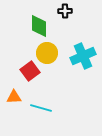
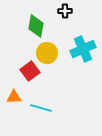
green diamond: moved 3 px left; rotated 10 degrees clockwise
cyan cross: moved 7 px up
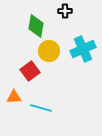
yellow circle: moved 2 px right, 2 px up
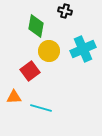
black cross: rotated 16 degrees clockwise
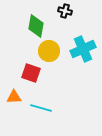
red square: moved 1 px right, 2 px down; rotated 36 degrees counterclockwise
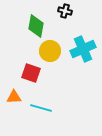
yellow circle: moved 1 px right
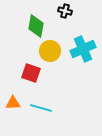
orange triangle: moved 1 px left, 6 px down
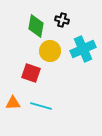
black cross: moved 3 px left, 9 px down
cyan line: moved 2 px up
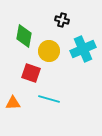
green diamond: moved 12 px left, 10 px down
yellow circle: moved 1 px left
cyan line: moved 8 px right, 7 px up
